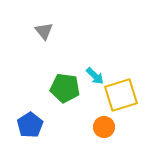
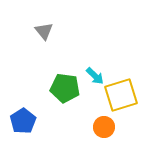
blue pentagon: moved 7 px left, 4 px up
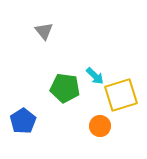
orange circle: moved 4 px left, 1 px up
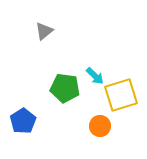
gray triangle: rotated 30 degrees clockwise
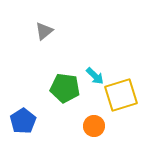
orange circle: moved 6 px left
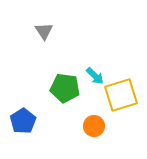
gray triangle: rotated 24 degrees counterclockwise
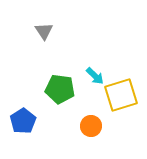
green pentagon: moved 5 px left, 1 px down
orange circle: moved 3 px left
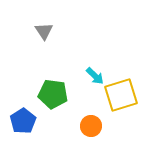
green pentagon: moved 7 px left, 5 px down
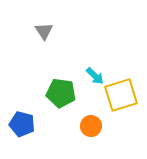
green pentagon: moved 8 px right, 1 px up
blue pentagon: moved 1 px left, 3 px down; rotated 25 degrees counterclockwise
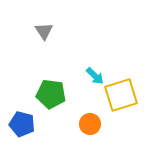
green pentagon: moved 10 px left, 1 px down
orange circle: moved 1 px left, 2 px up
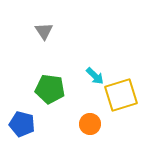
green pentagon: moved 1 px left, 5 px up
